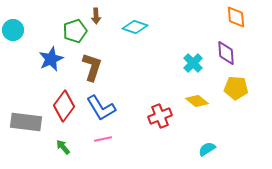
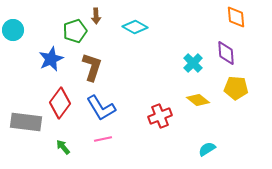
cyan diamond: rotated 10 degrees clockwise
yellow diamond: moved 1 px right, 1 px up
red diamond: moved 4 px left, 3 px up
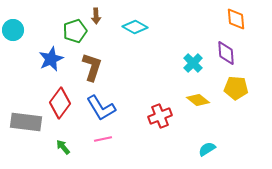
orange diamond: moved 2 px down
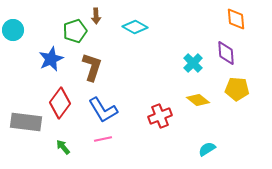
yellow pentagon: moved 1 px right, 1 px down
blue L-shape: moved 2 px right, 2 px down
